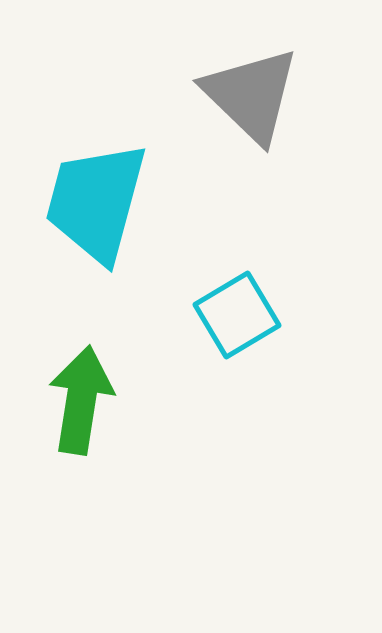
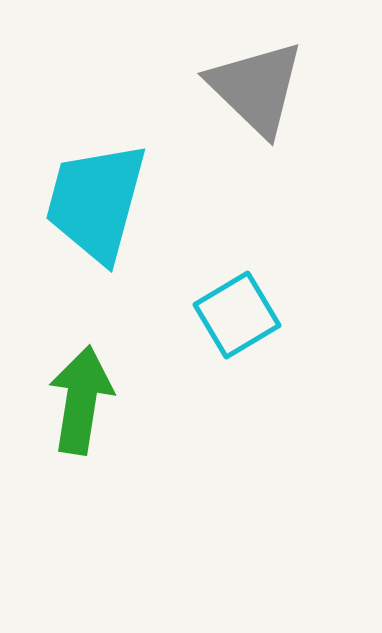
gray triangle: moved 5 px right, 7 px up
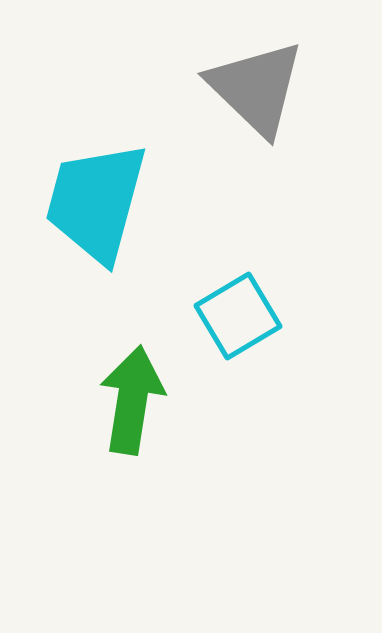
cyan square: moved 1 px right, 1 px down
green arrow: moved 51 px right
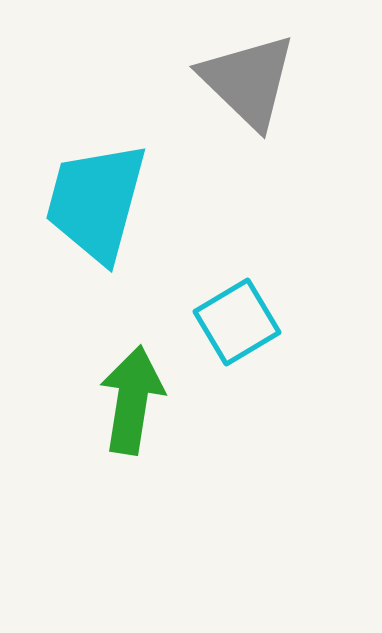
gray triangle: moved 8 px left, 7 px up
cyan square: moved 1 px left, 6 px down
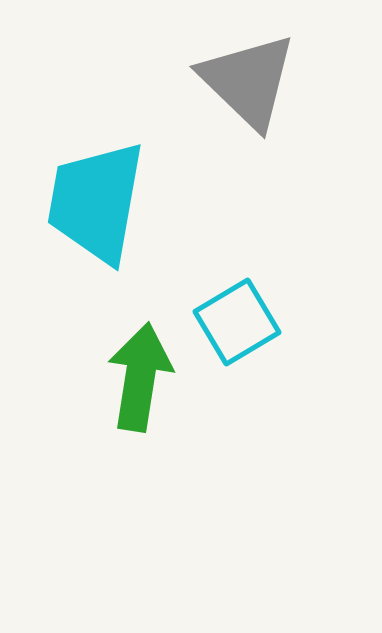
cyan trapezoid: rotated 5 degrees counterclockwise
green arrow: moved 8 px right, 23 px up
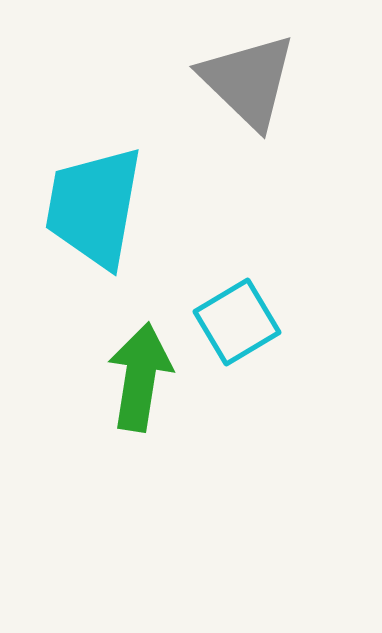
cyan trapezoid: moved 2 px left, 5 px down
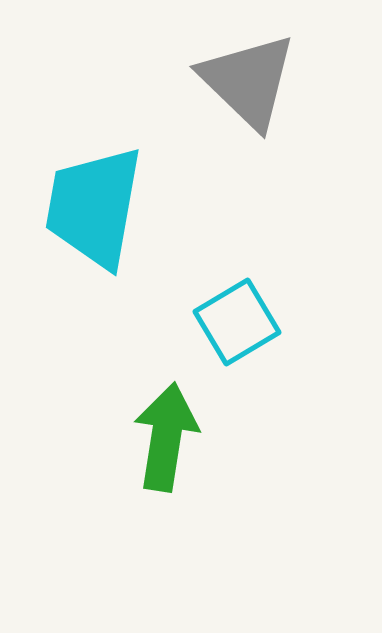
green arrow: moved 26 px right, 60 px down
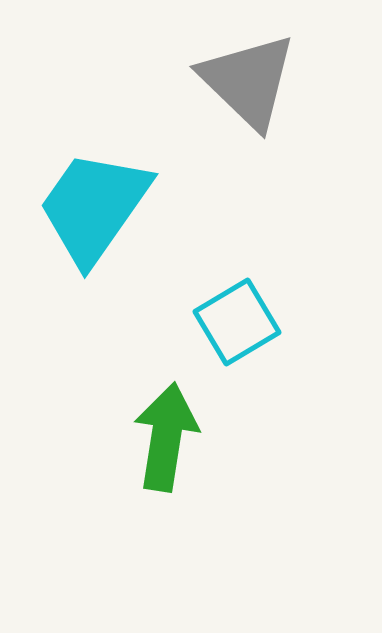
cyan trapezoid: rotated 25 degrees clockwise
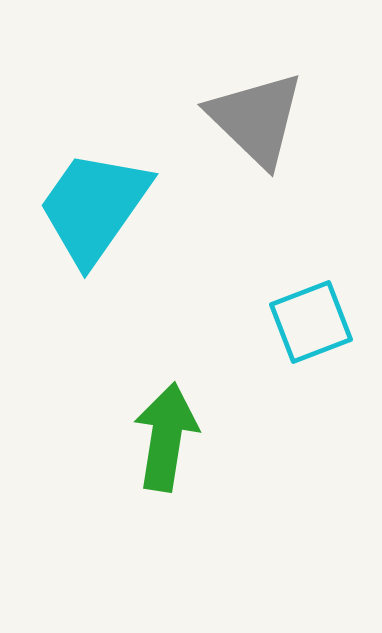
gray triangle: moved 8 px right, 38 px down
cyan square: moved 74 px right; rotated 10 degrees clockwise
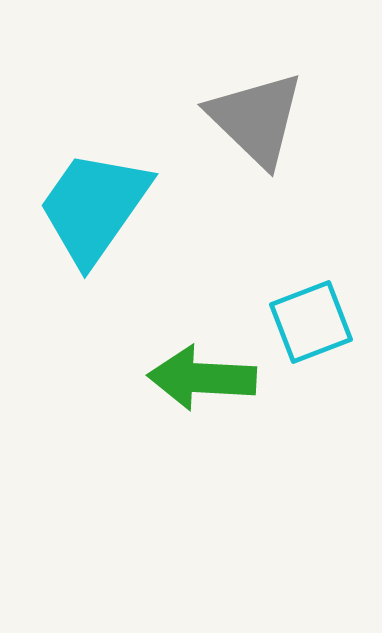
green arrow: moved 36 px right, 59 px up; rotated 96 degrees counterclockwise
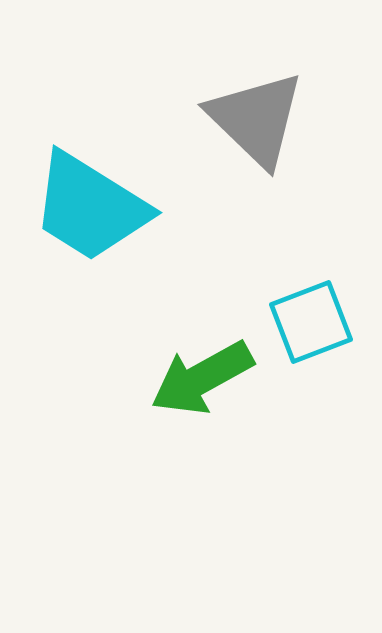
cyan trapezoid: moved 4 px left; rotated 93 degrees counterclockwise
green arrow: rotated 32 degrees counterclockwise
